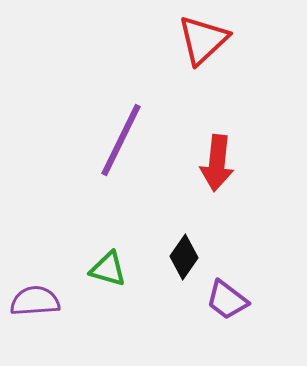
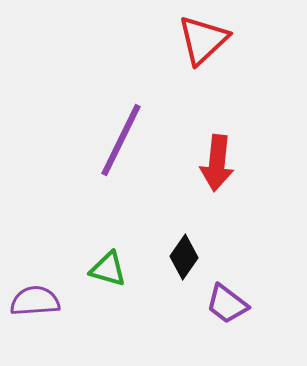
purple trapezoid: moved 4 px down
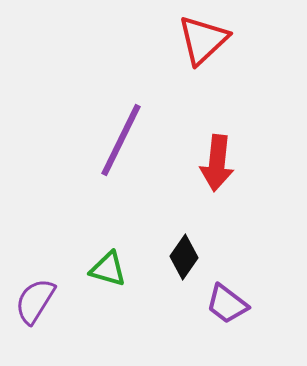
purple semicircle: rotated 54 degrees counterclockwise
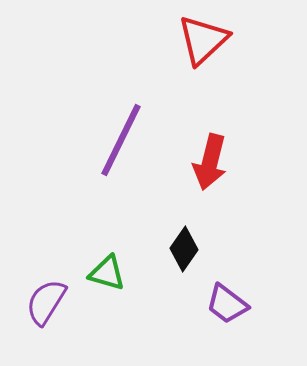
red arrow: moved 7 px left, 1 px up; rotated 8 degrees clockwise
black diamond: moved 8 px up
green triangle: moved 1 px left, 4 px down
purple semicircle: moved 11 px right, 1 px down
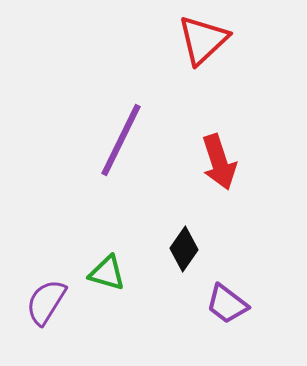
red arrow: moved 9 px right; rotated 32 degrees counterclockwise
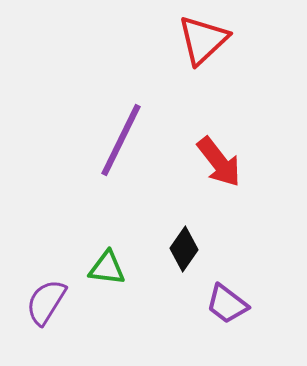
red arrow: rotated 20 degrees counterclockwise
green triangle: moved 5 px up; rotated 9 degrees counterclockwise
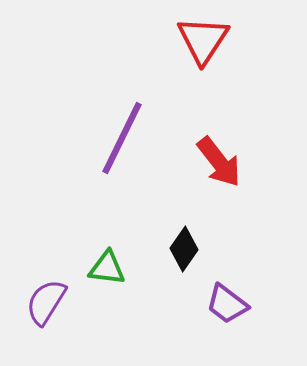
red triangle: rotated 14 degrees counterclockwise
purple line: moved 1 px right, 2 px up
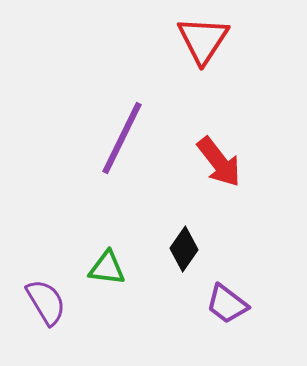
purple semicircle: rotated 117 degrees clockwise
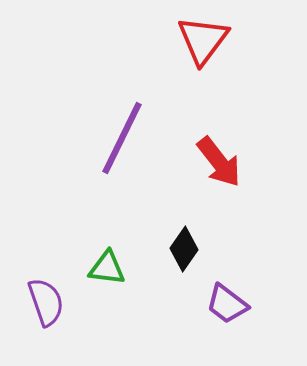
red triangle: rotated 4 degrees clockwise
purple semicircle: rotated 12 degrees clockwise
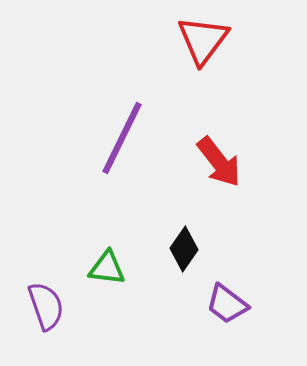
purple semicircle: moved 4 px down
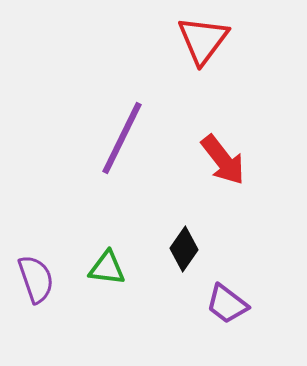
red arrow: moved 4 px right, 2 px up
purple semicircle: moved 10 px left, 27 px up
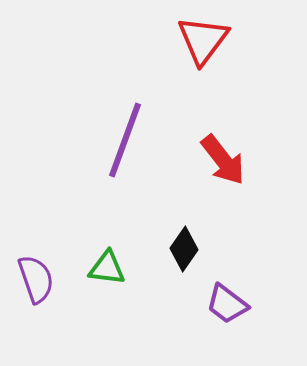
purple line: moved 3 px right, 2 px down; rotated 6 degrees counterclockwise
